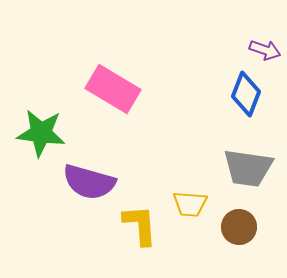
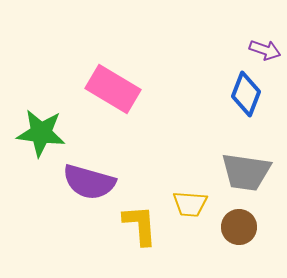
gray trapezoid: moved 2 px left, 4 px down
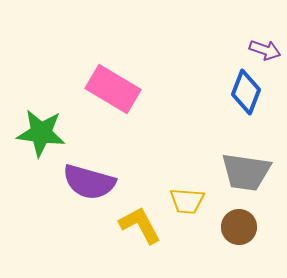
blue diamond: moved 2 px up
yellow trapezoid: moved 3 px left, 3 px up
yellow L-shape: rotated 24 degrees counterclockwise
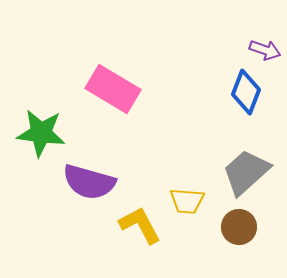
gray trapezoid: rotated 130 degrees clockwise
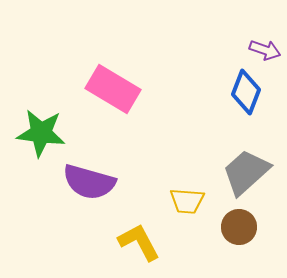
yellow L-shape: moved 1 px left, 17 px down
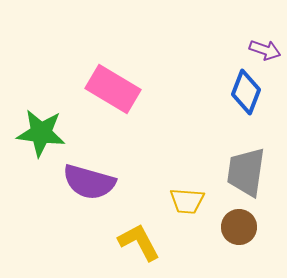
gray trapezoid: rotated 40 degrees counterclockwise
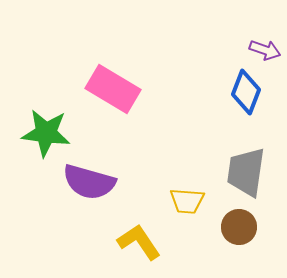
green star: moved 5 px right
yellow L-shape: rotated 6 degrees counterclockwise
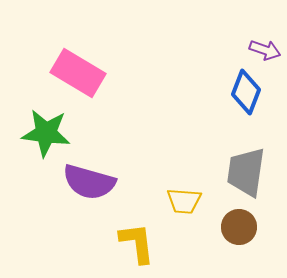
pink rectangle: moved 35 px left, 16 px up
yellow trapezoid: moved 3 px left
yellow L-shape: moved 2 px left, 1 px down; rotated 27 degrees clockwise
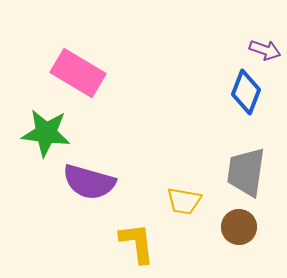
yellow trapezoid: rotated 6 degrees clockwise
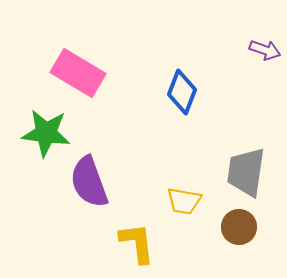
blue diamond: moved 64 px left
purple semicircle: rotated 54 degrees clockwise
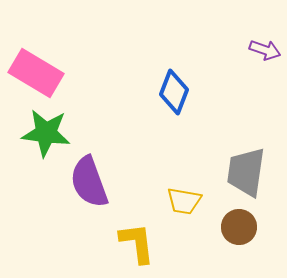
pink rectangle: moved 42 px left
blue diamond: moved 8 px left
